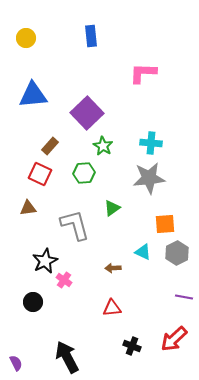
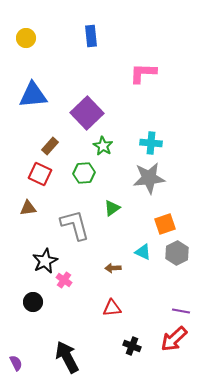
orange square: rotated 15 degrees counterclockwise
purple line: moved 3 px left, 14 px down
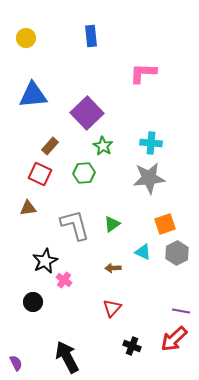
green triangle: moved 16 px down
red triangle: rotated 42 degrees counterclockwise
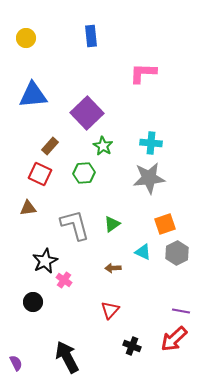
red triangle: moved 2 px left, 2 px down
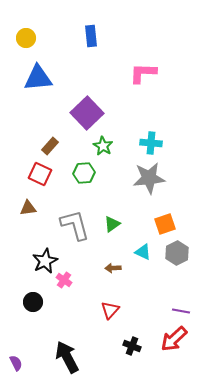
blue triangle: moved 5 px right, 17 px up
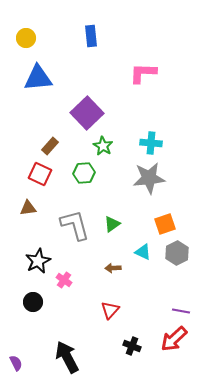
black star: moved 7 px left
